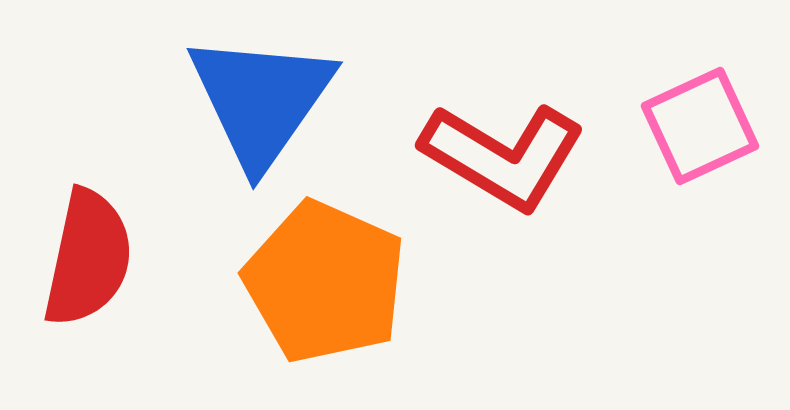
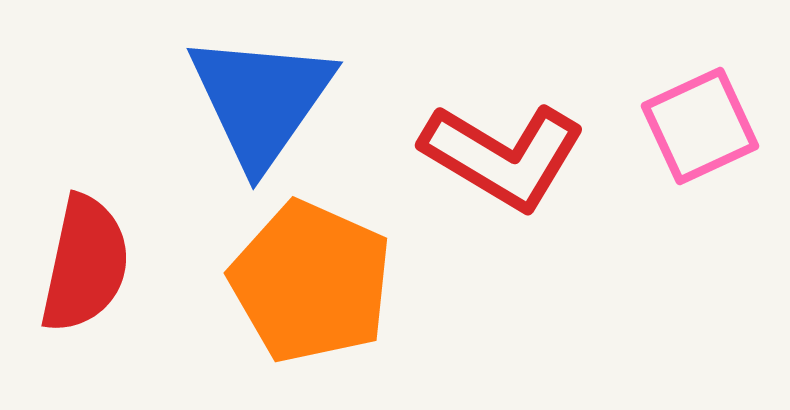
red semicircle: moved 3 px left, 6 px down
orange pentagon: moved 14 px left
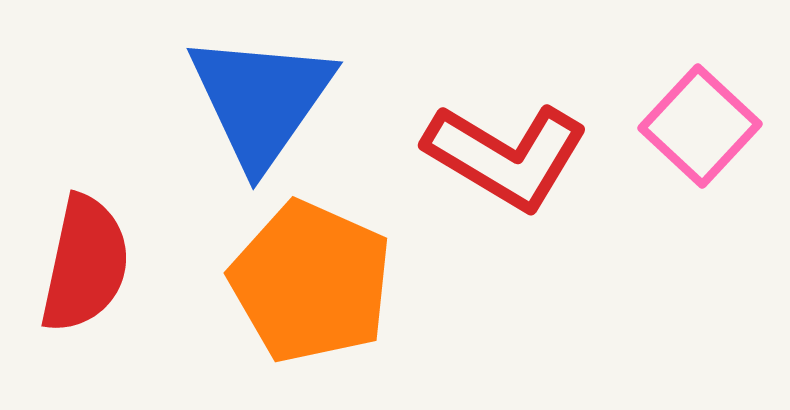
pink square: rotated 22 degrees counterclockwise
red L-shape: moved 3 px right
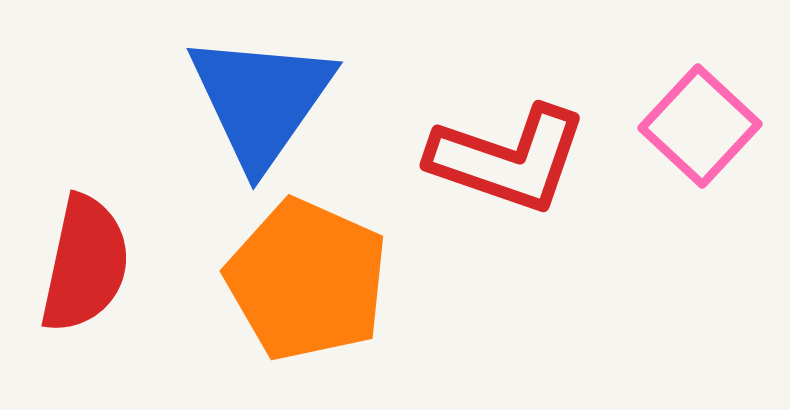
red L-shape: moved 2 px right, 3 px down; rotated 12 degrees counterclockwise
orange pentagon: moved 4 px left, 2 px up
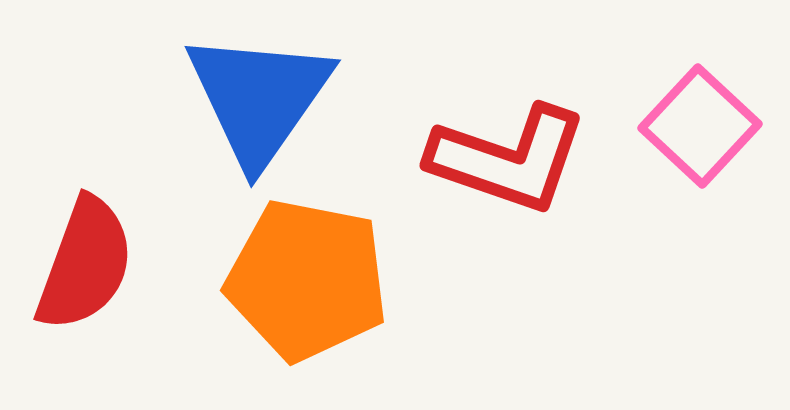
blue triangle: moved 2 px left, 2 px up
red semicircle: rotated 8 degrees clockwise
orange pentagon: rotated 13 degrees counterclockwise
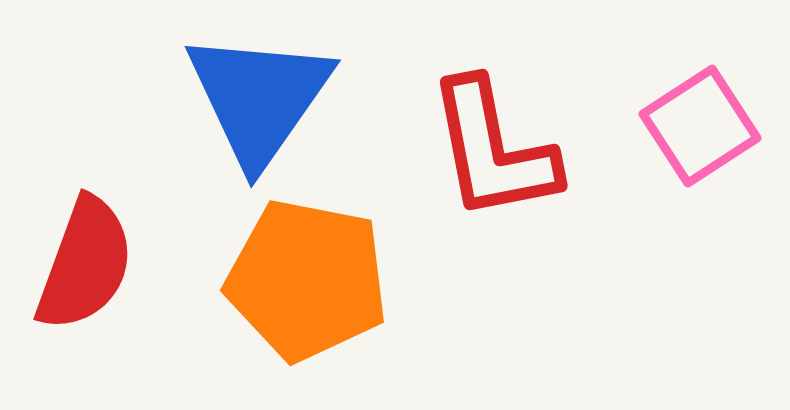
pink square: rotated 14 degrees clockwise
red L-shape: moved 15 px left, 9 px up; rotated 60 degrees clockwise
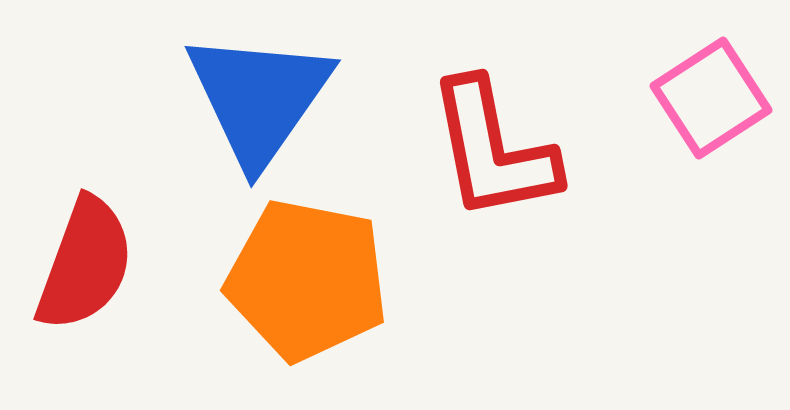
pink square: moved 11 px right, 28 px up
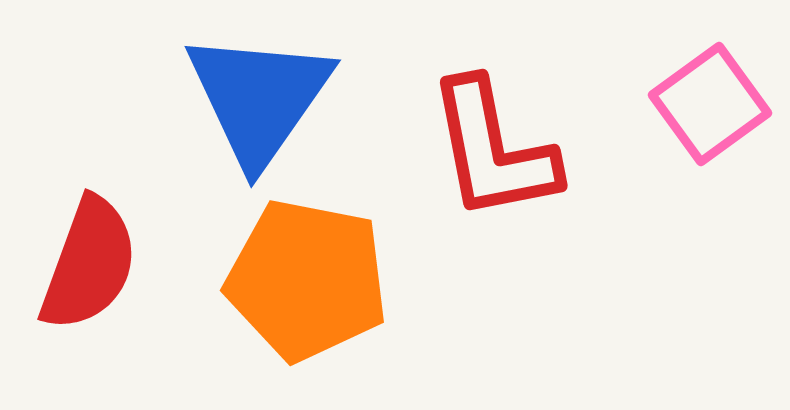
pink square: moved 1 px left, 6 px down; rotated 3 degrees counterclockwise
red semicircle: moved 4 px right
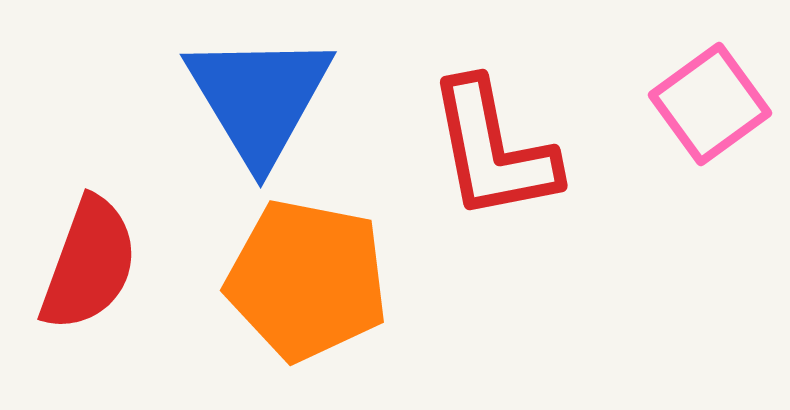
blue triangle: rotated 6 degrees counterclockwise
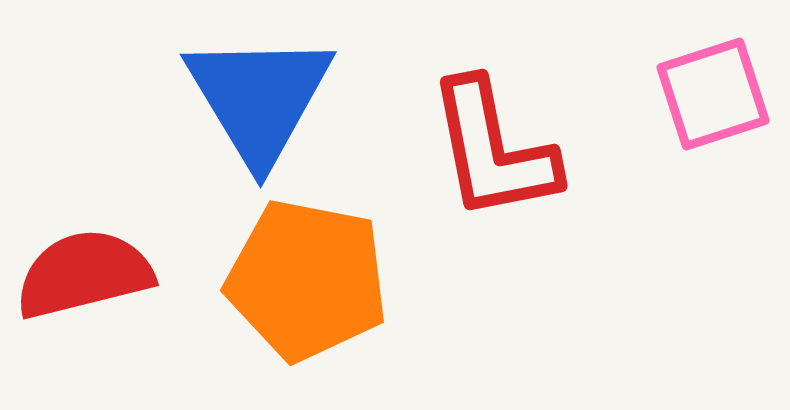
pink square: moved 3 px right, 10 px up; rotated 18 degrees clockwise
red semicircle: moved 5 px left, 10 px down; rotated 124 degrees counterclockwise
